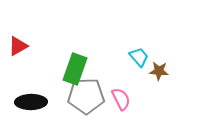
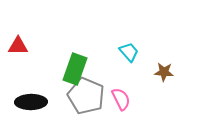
red triangle: rotated 30 degrees clockwise
cyan trapezoid: moved 10 px left, 5 px up
brown star: moved 5 px right, 1 px down
gray pentagon: rotated 24 degrees clockwise
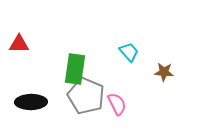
red triangle: moved 1 px right, 2 px up
green rectangle: rotated 12 degrees counterclockwise
pink semicircle: moved 4 px left, 5 px down
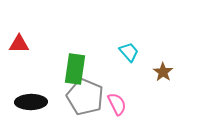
brown star: moved 1 px left; rotated 30 degrees clockwise
gray pentagon: moved 1 px left, 1 px down
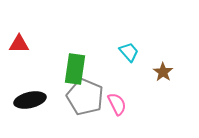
black ellipse: moved 1 px left, 2 px up; rotated 12 degrees counterclockwise
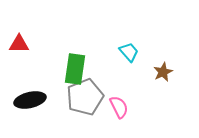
brown star: rotated 12 degrees clockwise
gray pentagon: rotated 27 degrees clockwise
pink semicircle: moved 2 px right, 3 px down
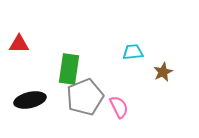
cyan trapezoid: moved 4 px right; rotated 55 degrees counterclockwise
green rectangle: moved 6 px left
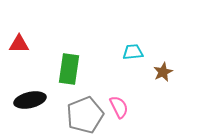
gray pentagon: moved 18 px down
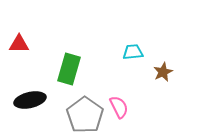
green rectangle: rotated 8 degrees clockwise
gray pentagon: rotated 15 degrees counterclockwise
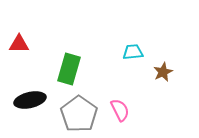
pink semicircle: moved 1 px right, 3 px down
gray pentagon: moved 6 px left, 1 px up
